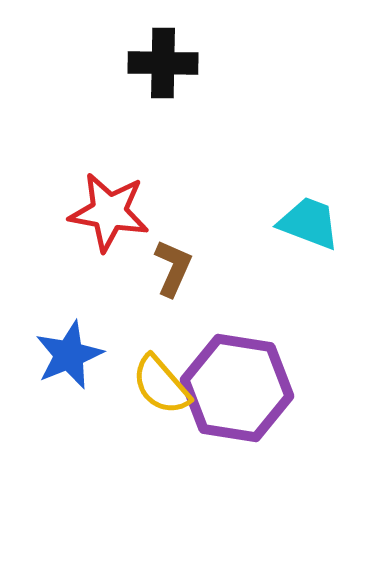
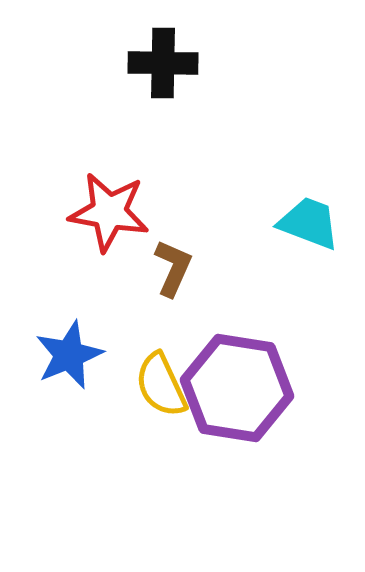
yellow semicircle: rotated 16 degrees clockwise
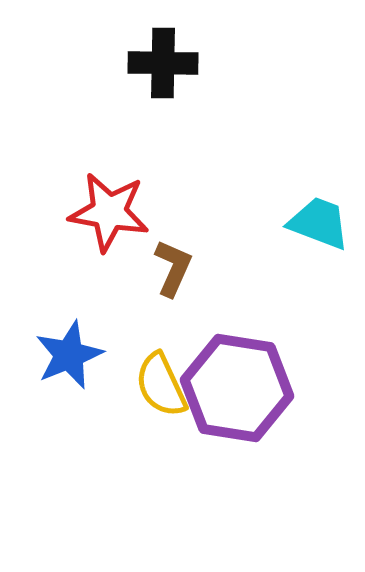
cyan trapezoid: moved 10 px right
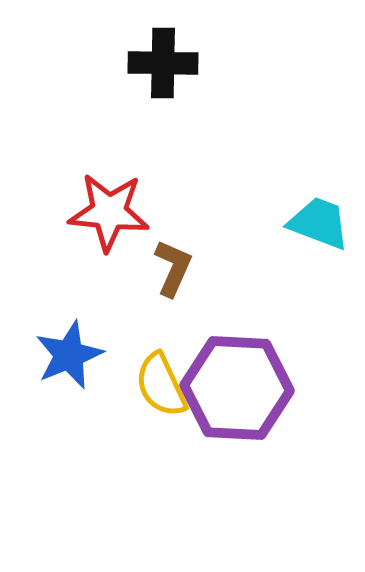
red star: rotated 4 degrees counterclockwise
purple hexagon: rotated 6 degrees counterclockwise
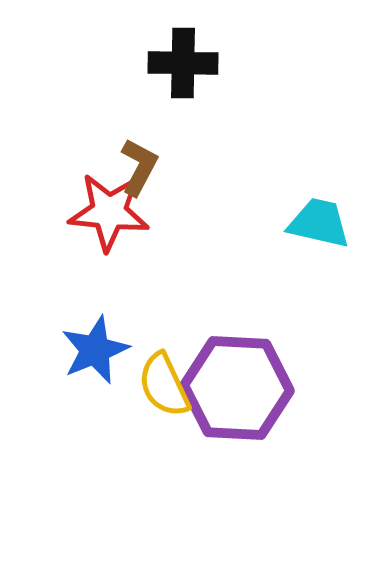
black cross: moved 20 px right
cyan trapezoid: rotated 8 degrees counterclockwise
brown L-shape: moved 34 px left, 101 px up; rotated 4 degrees clockwise
blue star: moved 26 px right, 5 px up
yellow semicircle: moved 3 px right
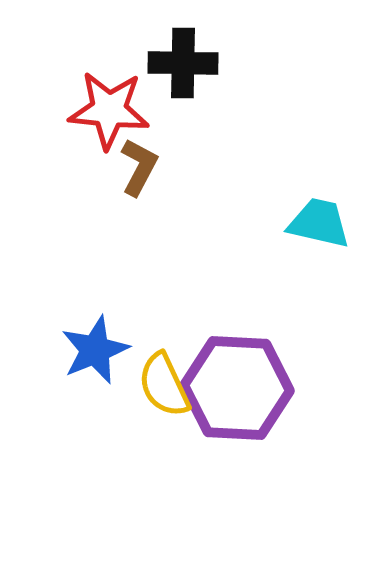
red star: moved 102 px up
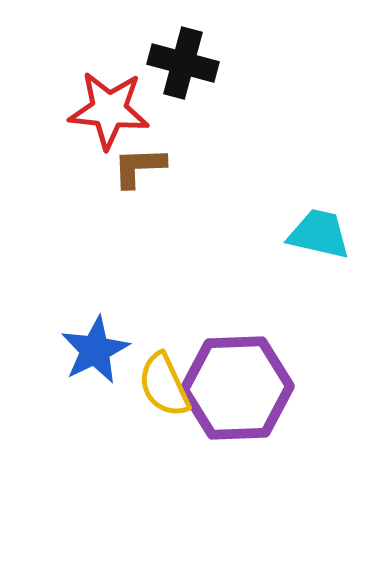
black cross: rotated 14 degrees clockwise
brown L-shape: rotated 120 degrees counterclockwise
cyan trapezoid: moved 11 px down
blue star: rotated 4 degrees counterclockwise
purple hexagon: rotated 5 degrees counterclockwise
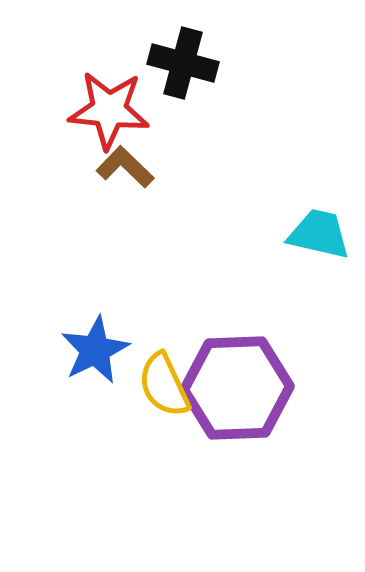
brown L-shape: moved 14 px left; rotated 46 degrees clockwise
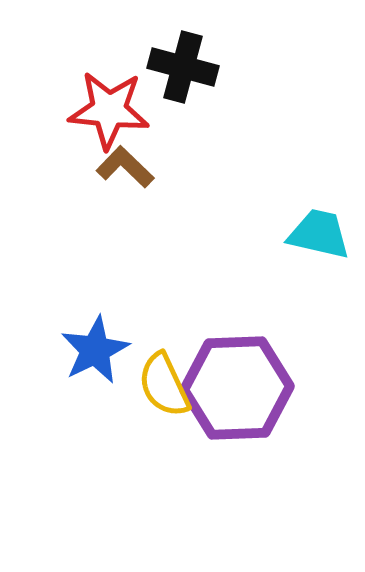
black cross: moved 4 px down
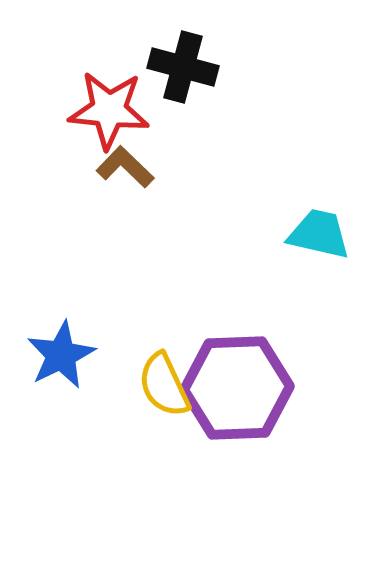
blue star: moved 34 px left, 5 px down
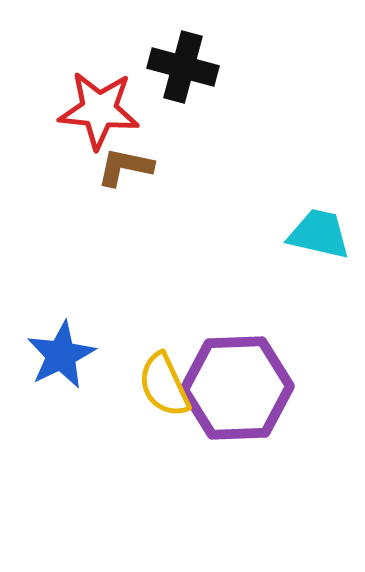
red star: moved 10 px left
brown L-shape: rotated 32 degrees counterclockwise
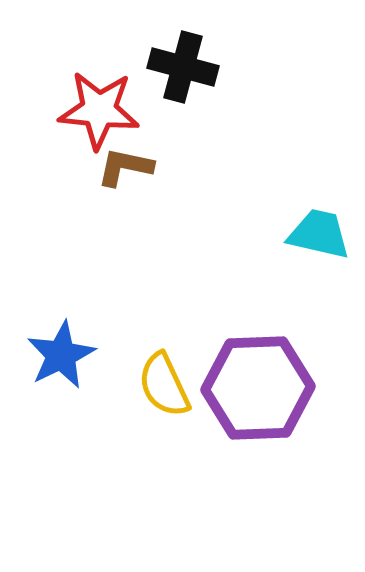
purple hexagon: moved 21 px right
